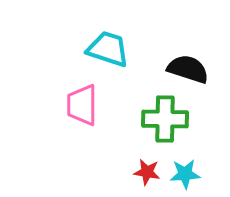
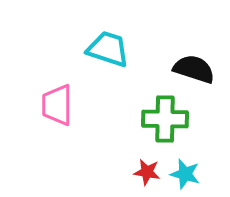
black semicircle: moved 6 px right
pink trapezoid: moved 25 px left
cyan star: rotated 20 degrees clockwise
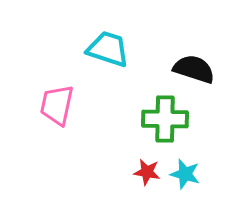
pink trapezoid: rotated 12 degrees clockwise
